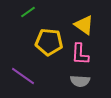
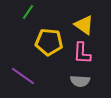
green line: rotated 21 degrees counterclockwise
pink L-shape: moved 2 px right, 1 px up
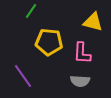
green line: moved 3 px right, 1 px up
yellow triangle: moved 9 px right, 3 px up; rotated 20 degrees counterclockwise
purple line: rotated 20 degrees clockwise
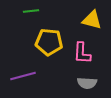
green line: rotated 49 degrees clockwise
yellow triangle: moved 1 px left, 2 px up
purple line: rotated 70 degrees counterclockwise
gray semicircle: moved 7 px right, 2 px down
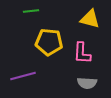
yellow triangle: moved 2 px left, 1 px up
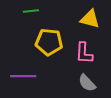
pink L-shape: moved 2 px right
purple line: rotated 15 degrees clockwise
gray semicircle: rotated 42 degrees clockwise
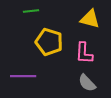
yellow pentagon: rotated 12 degrees clockwise
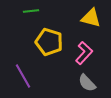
yellow triangle: moved 1 px right, 1 px up
pink L-shape: rotated 140 degrees counterclockwise
purple line: rotated 60 degrees clockwise
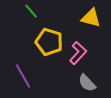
green line: rotated 56 degrees clockwise
pink L-shape: moved 6 px left
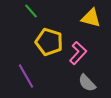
purple line: moved 3 px right
